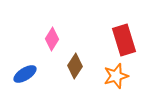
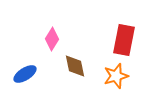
red rectangle: rotated 28 degrees clockwise
brown diamond: rotated 45 degrees counterclockwise
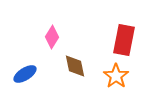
pink diamond: moved 2 px up
orange star: rotated 20 degrees counterclockwise
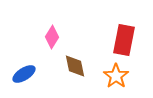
blue ellipse: moved 1 px left
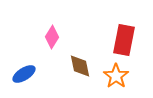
brown diamond: moved 5 px right
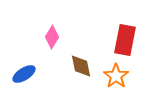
red rectangle: moved 1 px right
brown diamond: moved 1 px right
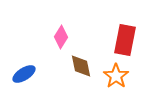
pink diamond: moved 9 px right
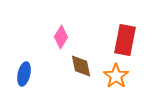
blue ellipse: rotated 45 degrees counterclockwise
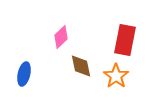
pink diamond: rotated 15 degrees clockwise
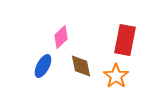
blue ellipse: moved 19 px right, 8 px up; rotated 15 degrees clockwise
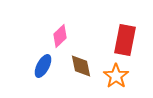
pink diamond: moved 1 px left, 1 px up
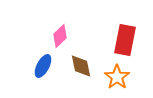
orange star: moved 1 px right, 1 px down
